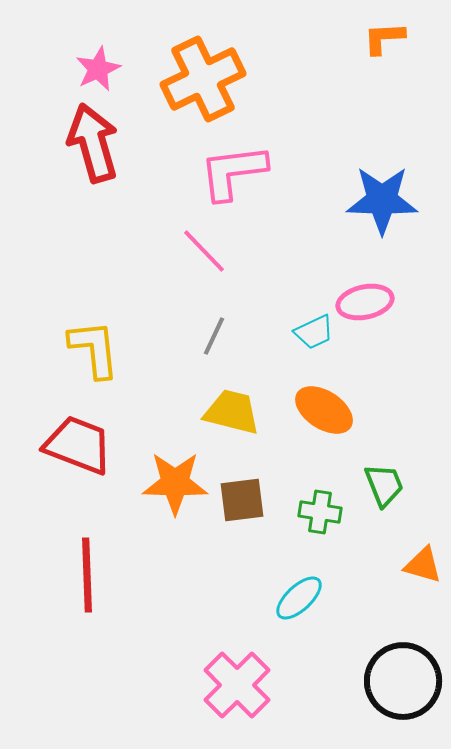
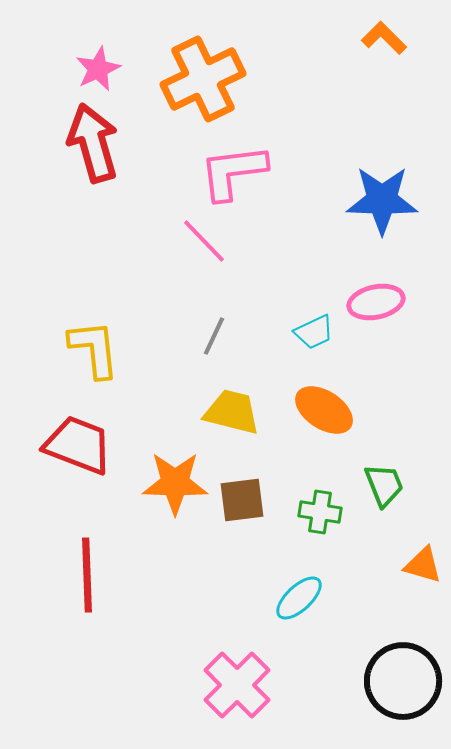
orange L-shape: rotated 48 degrees clockwise
pink line: moved 10 px up
pink ellipse: moved 11 px right
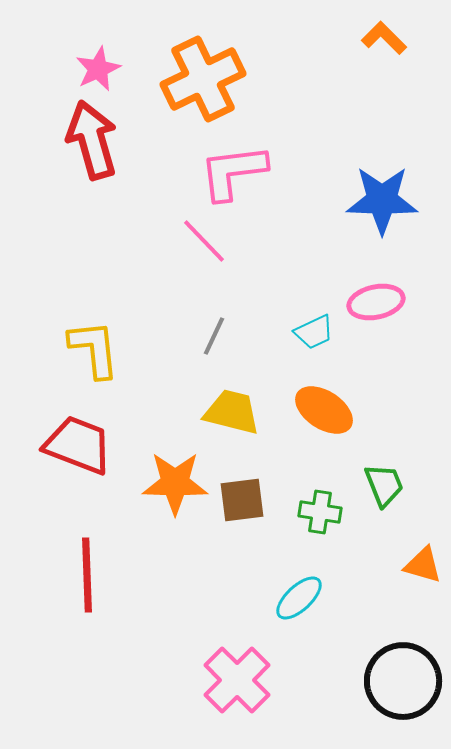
red arrow: moved 1 px left, 3 px up
pink cross: moved 5 px up
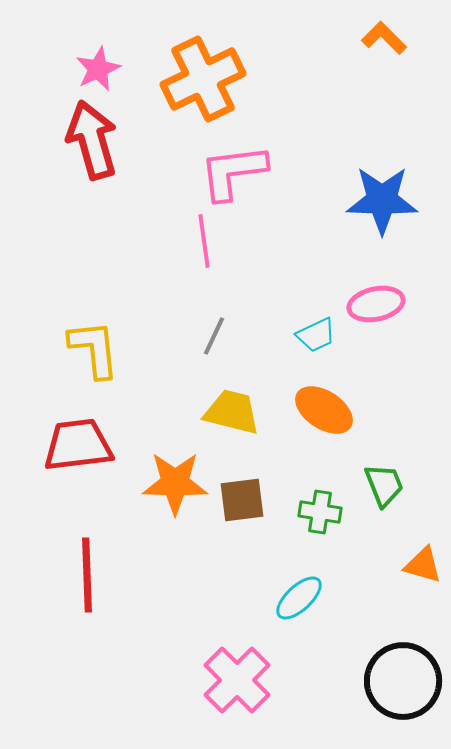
pink line: rotated 36 degrees clockwise
pink ellipse: moved 2 px down
cyan trapezoid: moved 2 px right, 3 px down
red trapezoid: rotated 28 degrees counterclockwise
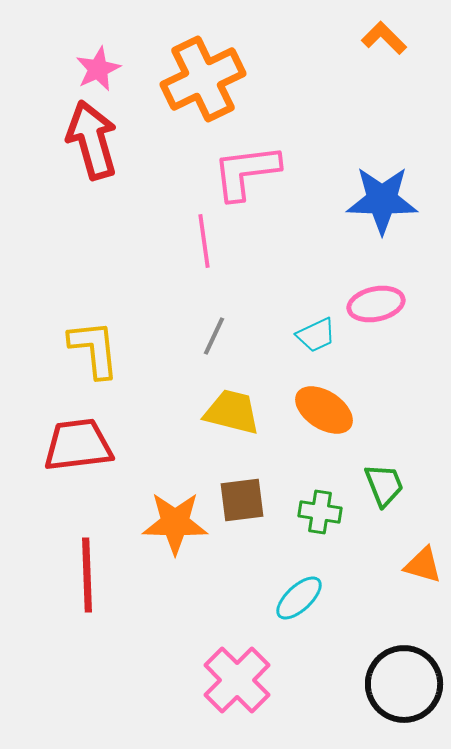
pink L-shape: moved 13 px right
orange star: moved 40 px down
black circle: moved 1 px right, 3 px down
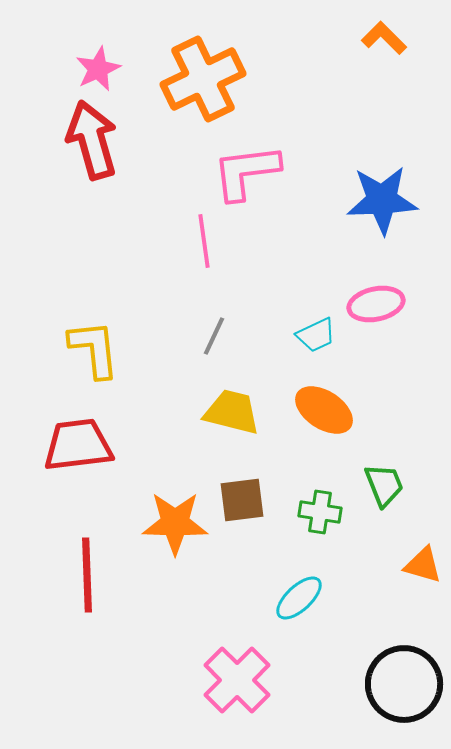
blue star: rotated 4 degrees counterclockwise
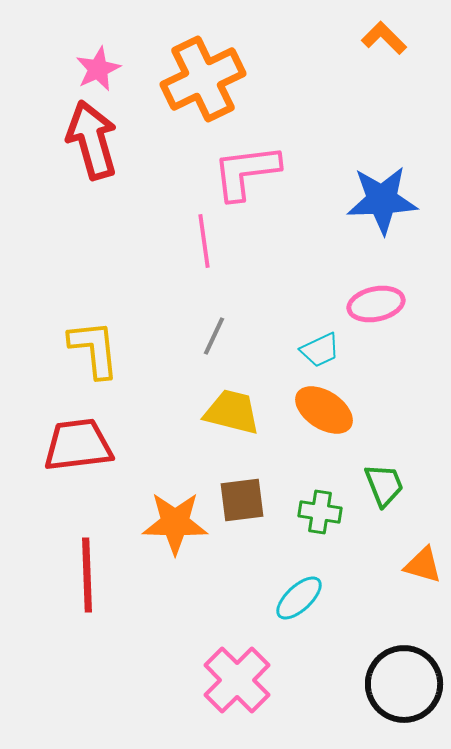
cyan trapezoid: moved 4 px right, 15 px down
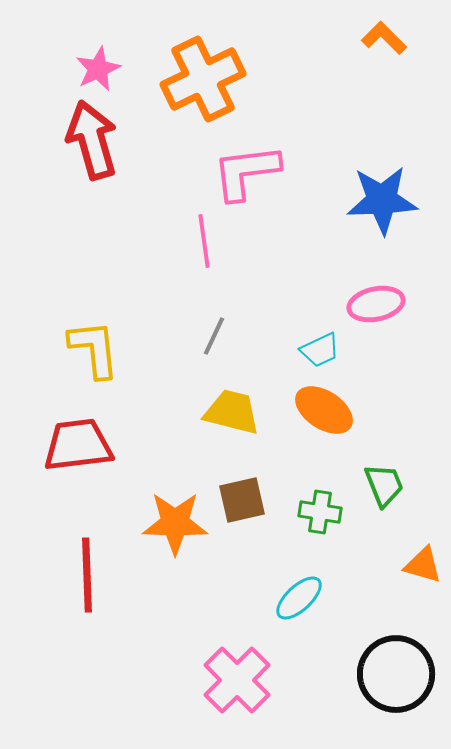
brown square: rotated 6 degrees counterclockwise
black circle: moved 8 px left, 10 px up
